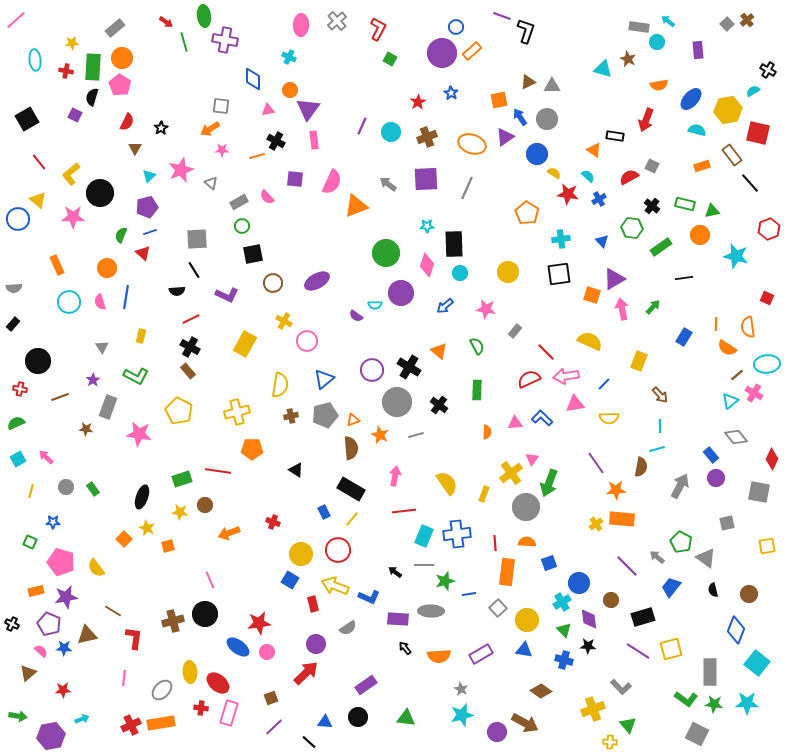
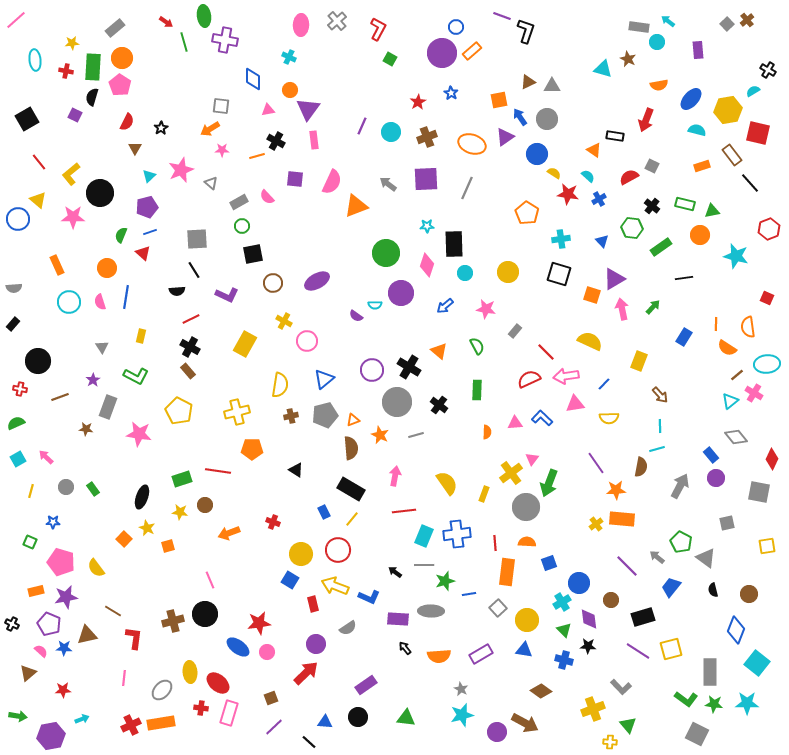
cyan circle at (460, 273): moved 5 px right
black square at (559, 274): rotated 25 degrees clockwise
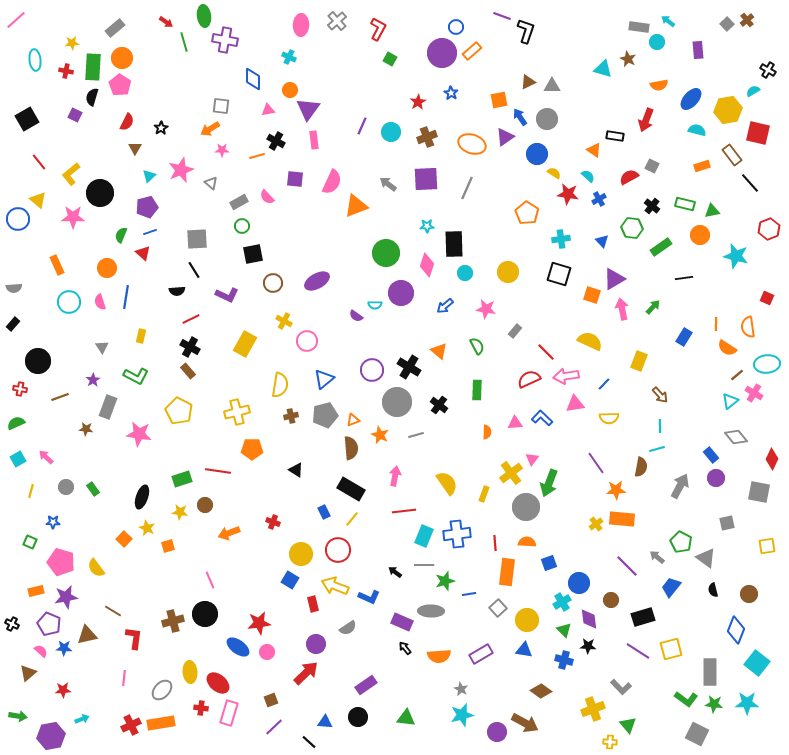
purple rectangle at (398, 619): moved 4 px right, 3 px down; rotated 20 degrees clockwise
brown square at (271, 698): moved 2 px down
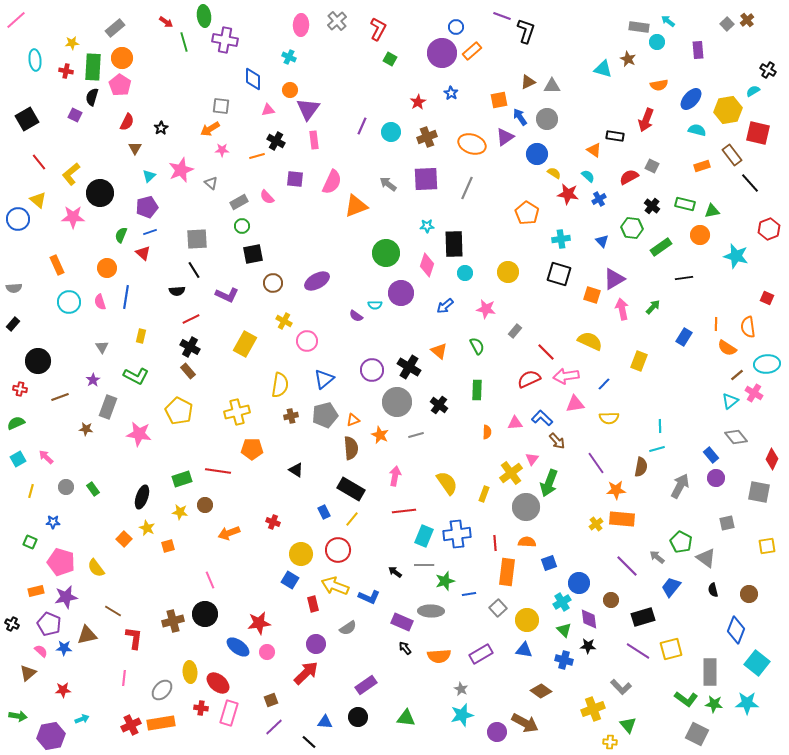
brown arrow at (660, 395): moved 103 px left, 46 px down
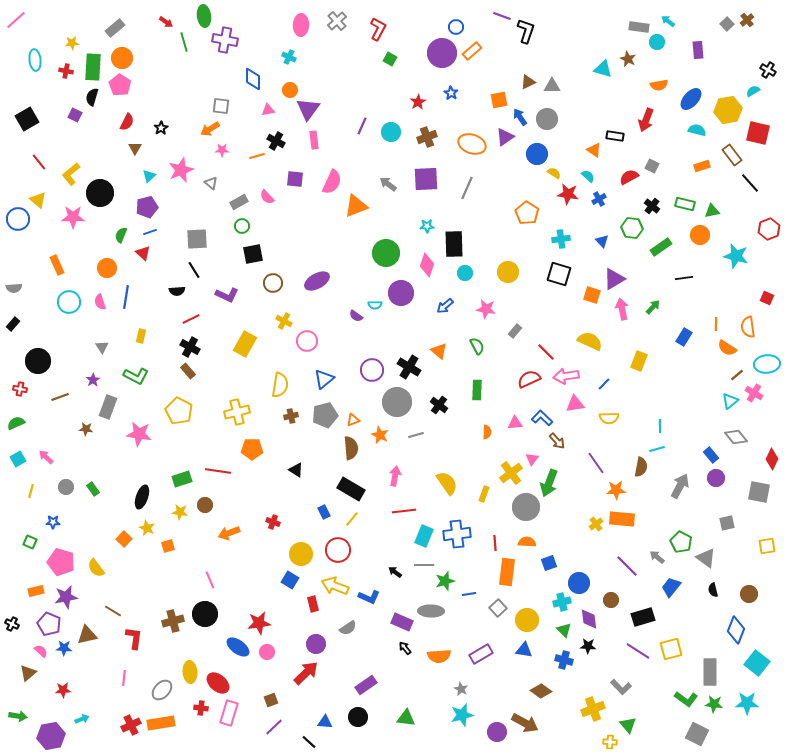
cyan cross at (562, 602): rotated 18 degrees clockwise
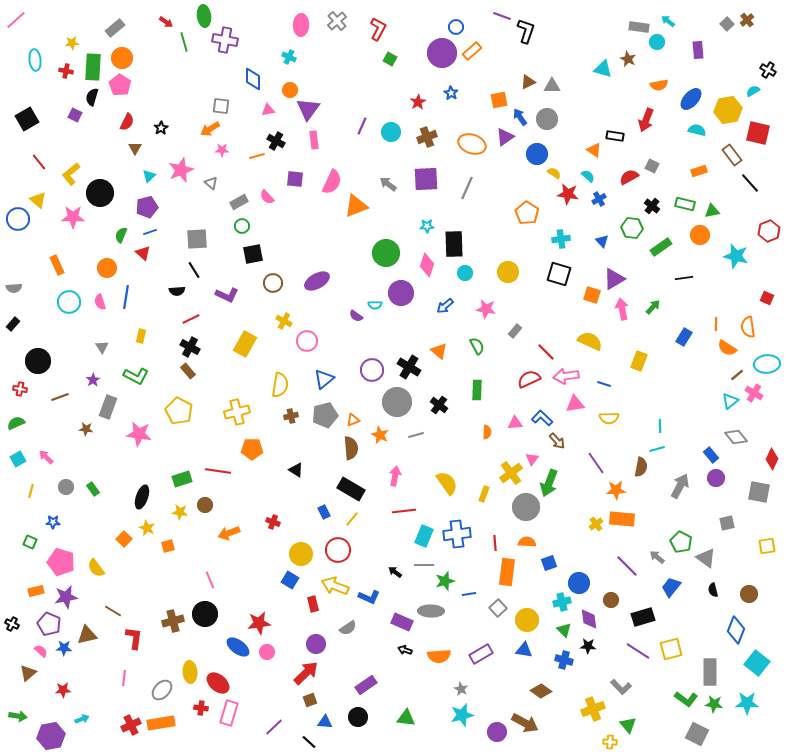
orange rectangle at (702, 166): moved 3 px left, 5 px down
red hexagon at (769, 229): moved 2 px down
blue line at (604, 384): rotated 64 degrees clockwise
black arrow at (405, 648): moved 2 px down; rotated 32 degrees counterclockwise
brown square at (271, 700): moved 39 px right
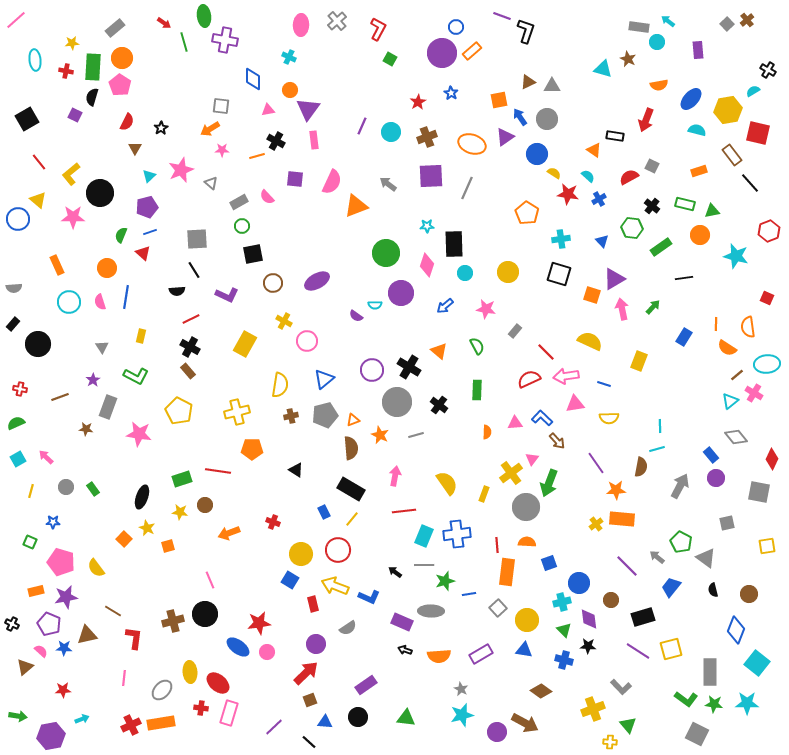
red arrow at (166, 22): moved 2 px left, 1 px down
purple square at (426, 179): moved 5 px right, 3 px up
black circle at (38, 361): moved 17 px up
red line at (495, 543): moved 2 px right, 2 px down
brown triangle at (28, 673): moved 3 px left, 6 px up
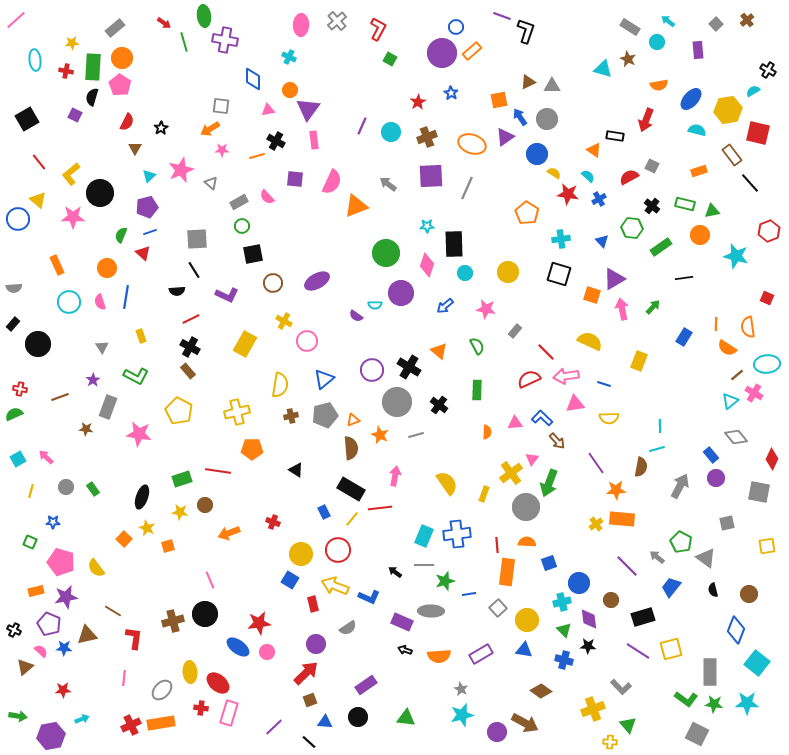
gray square at (727, 24): moved 11 px left
gray rectangle at (639, 27): moved 9 px left; rotated 24 degrees clockwise
yellow rectangle at (141, 336): rotated 32 degrees counterclockwise
green semicircle at (16, 423): moved 2 px left, 9 px up
red line at (404, 511): moved 24 px left, 3 px up
black cross at (12, 624): moved 2 px right, 6 px down
